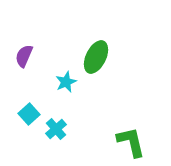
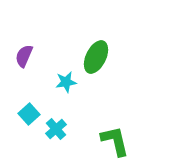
cyan star: rotated 15 degrees clockwise
green L-shape: moved 16 px left, 1 px up
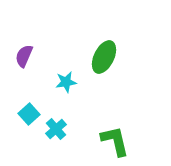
green ellipse: moved 8 px right
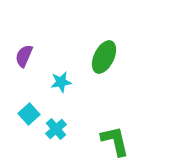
cyan star: moved 5 px left
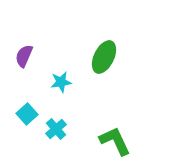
cyan square: moved 2 px left
green L-shape: rotated 12 degrees counterclockwise
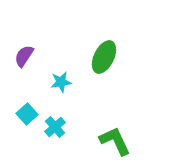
purple semicircle: rotated 10 degrees clockwise
cyan cross: moved 1 px left, 2 px up
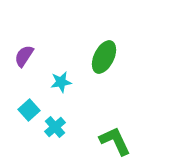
cyan square: moved 2 px right, 4 px up
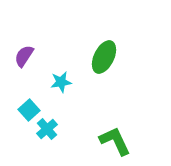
cyan cross: moved 8 px left, 2 px down
